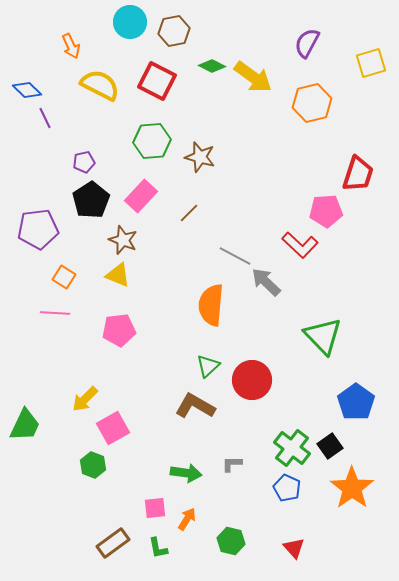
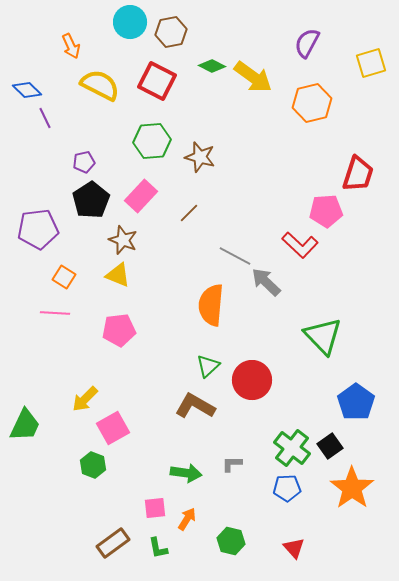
brown hexagon at (174, 31): moved 3 px left, 1 px down
blue pentagon at (287, 488): rotated 28 degrees counterclockwise
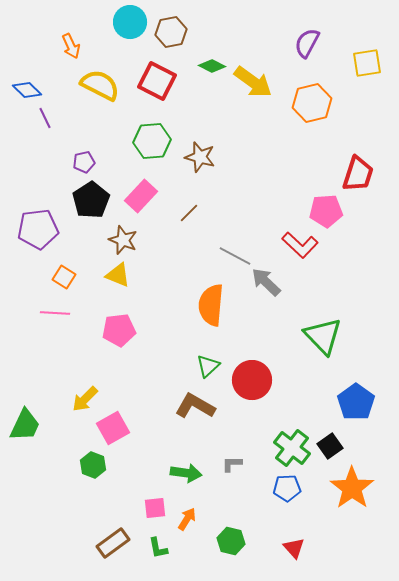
yellow square at (371, 63): moved 4 px left; rotated 8 degrees clockwise
yellow arrow at (253, 77): moved 5 px down
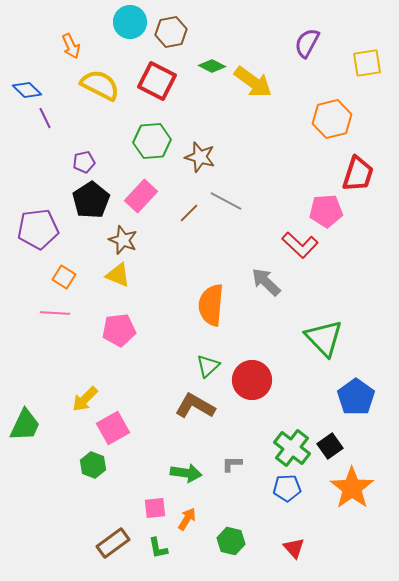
orange hexagon at (312, 103): moved 20 px right, 16 px down
gray line at (235, 256): moved 9 px left, 55 px up
green triangle at (323, 336): moved 1 px right, 2 px down
blue pentagon at (356, 402): moved 5 px up
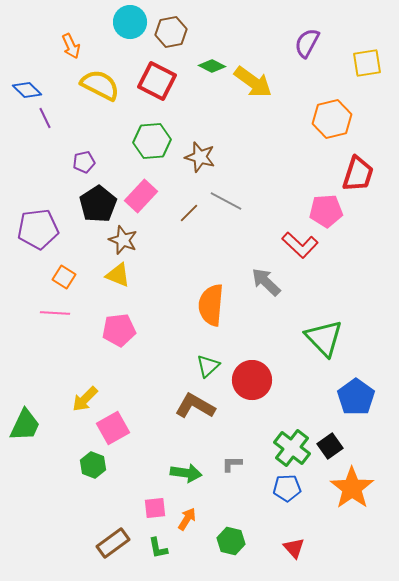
black pentagon at (91, 200): moved 7 px right, 4 px down
